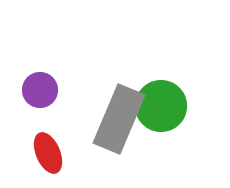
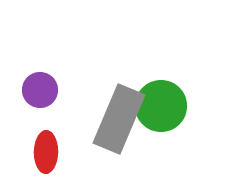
red ellipse: moved 2 px left, 1 px up; rotated 24 degrees clockwise
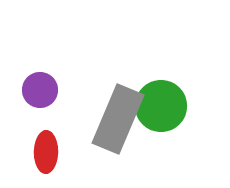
gray rectangle: moved 1 px left
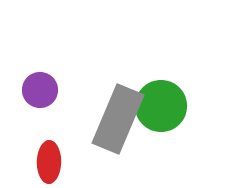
red ellipse: moved 3 px right, 10 px down
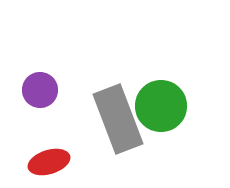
gray rectangle: rotated 44 degrees counterclockwise
red ellipse: rotated 72 degrees clockwise
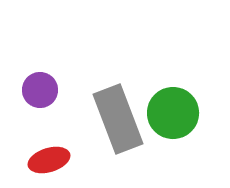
green circle: moved 12 px right, 7 px down
red ellipse: moved 2 px up
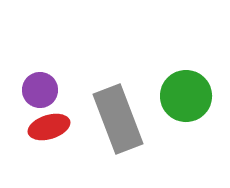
green circle: moved 13 px right, 17 px up
red ellipse: moved 33 px up
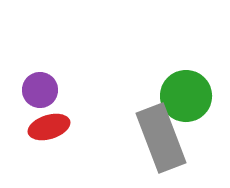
gray rectangle: moved 43 px right, 19 px down
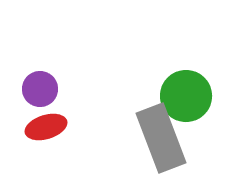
purple circle: moved 1 px up
red ellipse: moved 3 px left
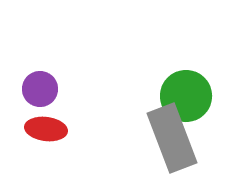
red ellipse: moved 2 px down; rotated 24 degrees clockwise
gray rectangle: moved 11 px right
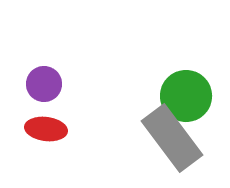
purple circle: moved 4 px right, 5 px up
gray rectangle: rotated 16 degrees counterclockwise
